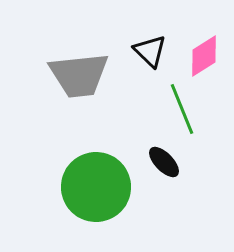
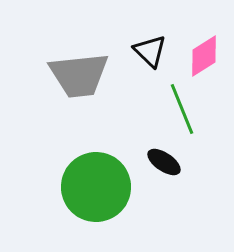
black ellipse: rotated 12 degrees counterclockwise
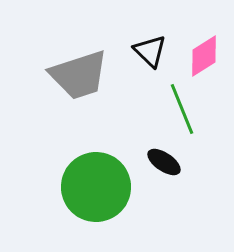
gray trapezoid: rotated 12 degrees counterclockwise
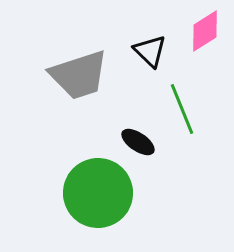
pink diamond: moved 1 px right, 25 px up
black ellipse: moved 26 px left, 20 px up
green circle: moved 2 px right, 6 px down
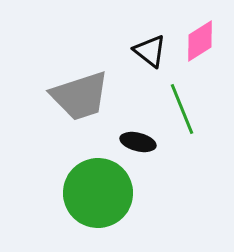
pink diamond: moved 5 px left, 10 px down
black triangle: rotated 6 degrees counterclockwise
gray trapezoid: moved 1 px right, 21 px down
black ellipse: rotated 20 degrees counterclockwise
